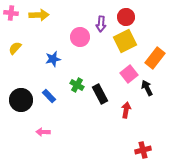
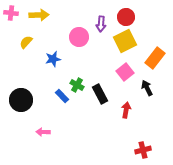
pink circle: moved 1 px left
yellow semicircle: moved 11 px right, 6 px up
pink square: moved 4 px left, 2 px up
blue rectangle: moved 13 px right
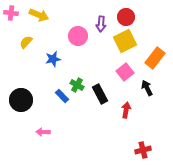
yellow arrow: rotated 24 degrees clockwise
pink circle: moved 1 px left, 1 px up
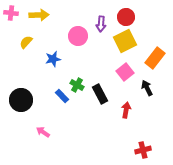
yellow arrow: rotated 24 degrees counterclockwise
pink arrow: rotated 32 degrees clockwise
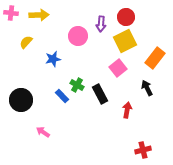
pink square: moved 7 px left, 4 px up
red arrow: moved 1 px right
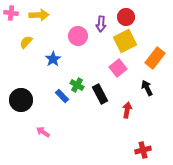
blue star: rotated 21 degrees counterclockwise
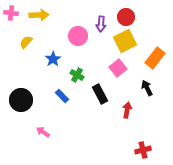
green cross: moved 10 px up
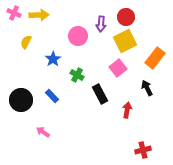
pink cross: moved 3 px right; rotated 16 degrees clockwise
yellow semicircle: rotated 16 degrees counterclockwise
blue rectangle: moved 10 px left
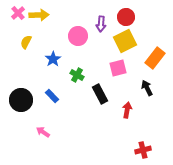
pink cross: moved 4 px right; rotated 24 degrees clockwise
pink square: rotated 24 degrees clockwise
